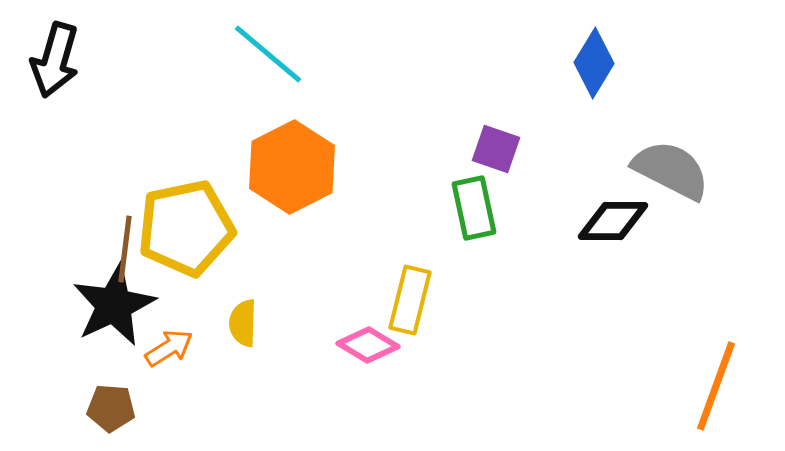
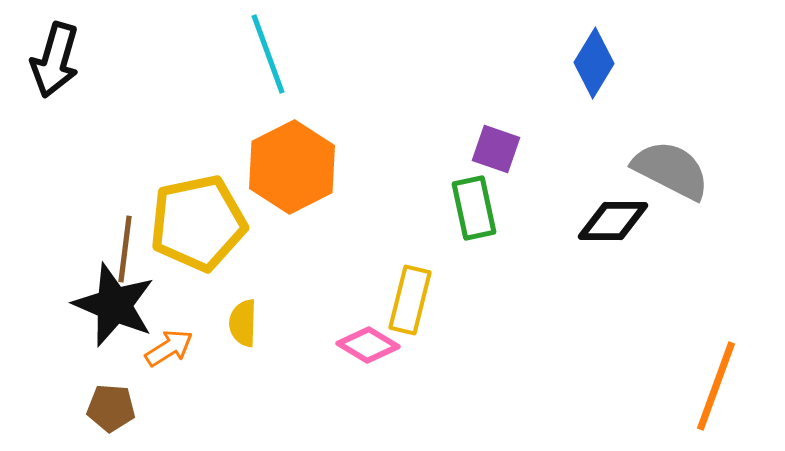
cyan line: rotated 30 degrees clockwise
yellow pentagon: moved 12 px right, 5 px up
black star: rotated 24 degrees counterclockwise
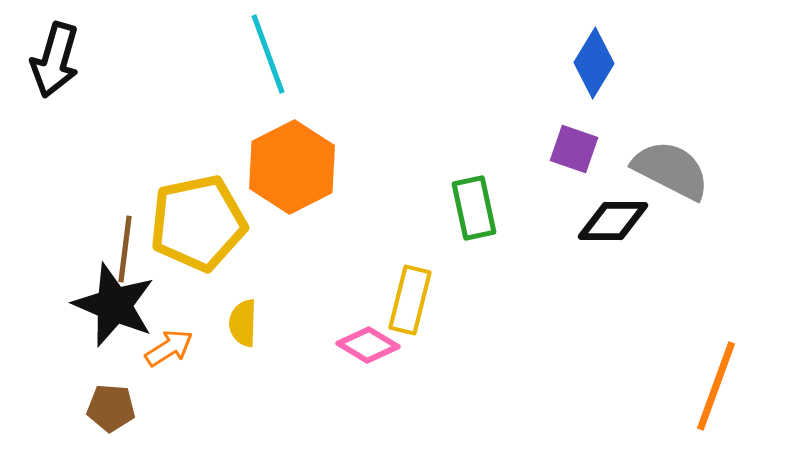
purple square: moved 78 px right
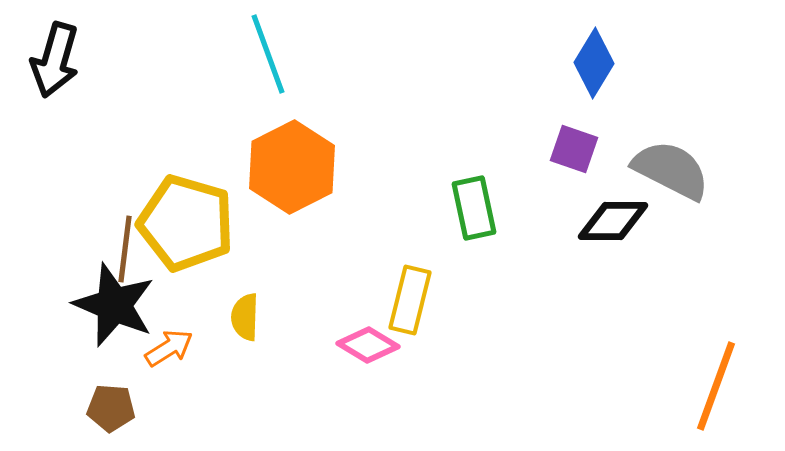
yellow pentagon: moved 12 px left; rotated 28 degrees clockwise
yellow semicircle: moved 2 px right, 6 px up
